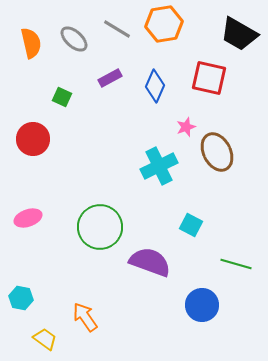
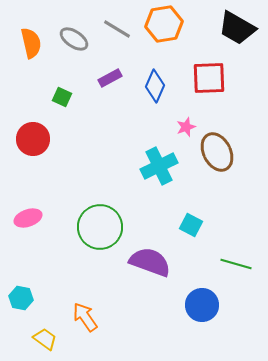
black trapezoid: moved 2 px left, 6 px up
gray ellipse: rotated 8 degrees counterclockwise
red square: rotated 15 degrees counterclockwise
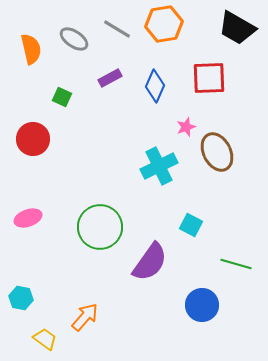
orange semicircle: moved 6 px down
purple semicircle: rotated 105 degrees clockwise
orange arrow: rotated 76 degrees clockwise
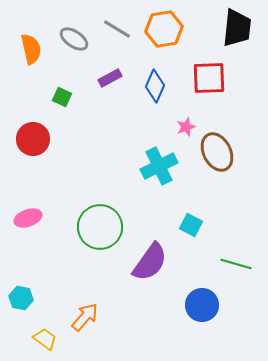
orange hexagon: moved 5 px down
black trapezoid: rotated 114 degrees counterclockwise
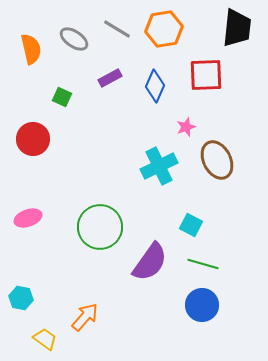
red square: moved 3 px left, 3 px up
brown ellipse: moved 8 px down
green line: moved 33 px left
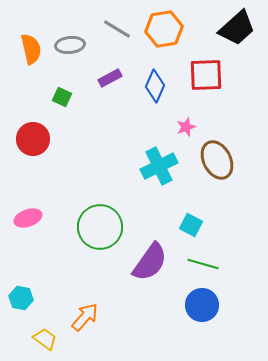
black trapezoid: rotated 42 degrees clockwise
gray ellipse: moved 4 px left, 6 px down; rotated 40 degrees counterclockwise
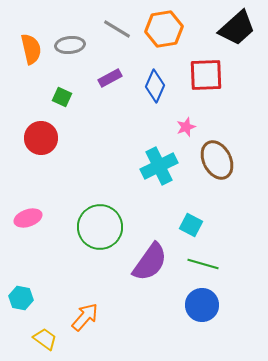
red circle: moved 8 px right, 1 px up
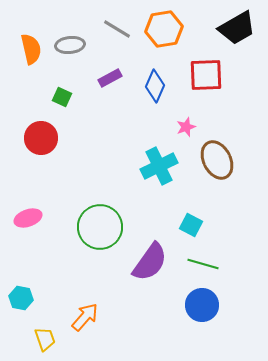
black trapezoid: rotated 12 degrees clockwise
yellow trapezoid: rotated 35 degrees clockwise
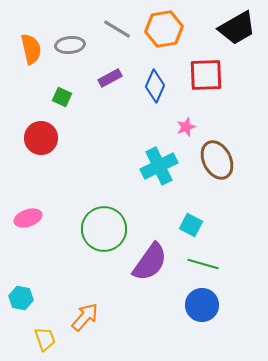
green circle: moved 4 px right, 2 px down
